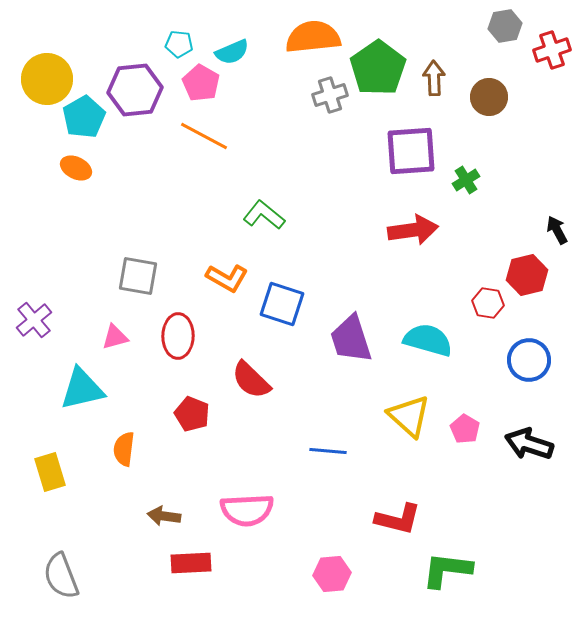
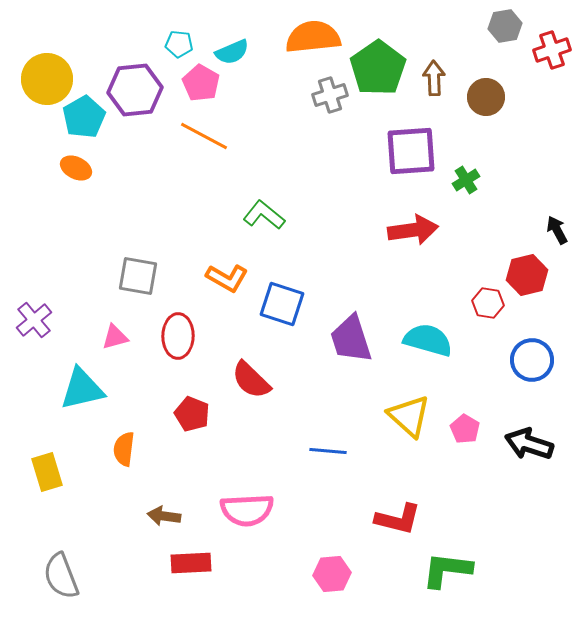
brown circle at (489, 97): moved 3 px left
blue circle at (529, 360): moved 3 px right
yellow rectangle at (50, 472): moved 3 px left
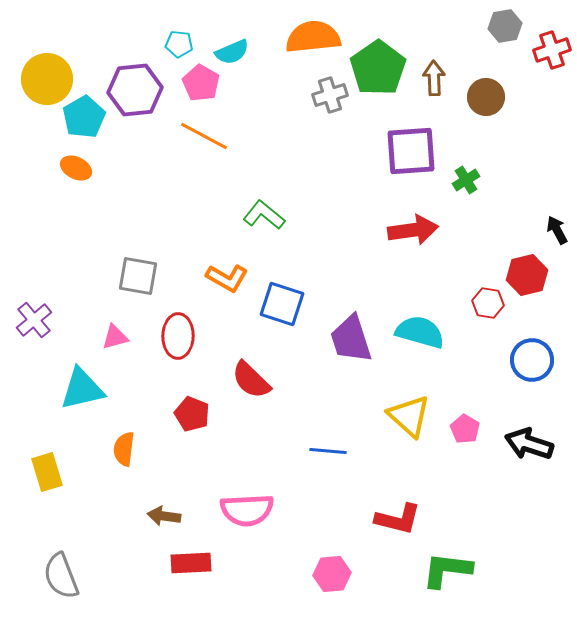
cyan semicircle at (428, 340): moved 8 px left, 8 px up
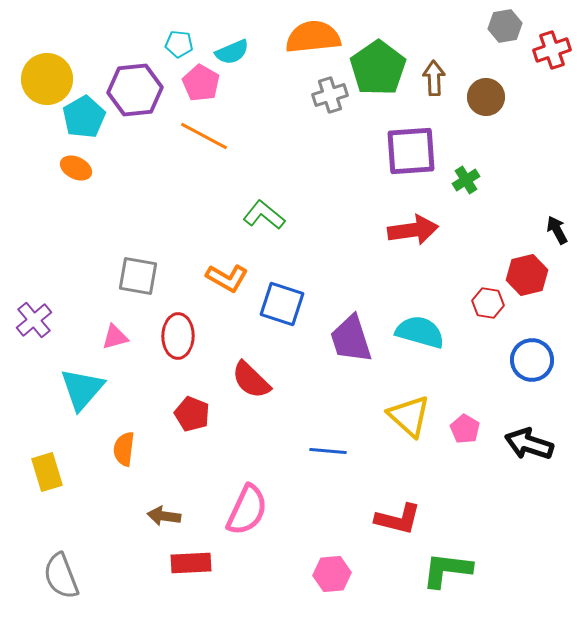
cyan triangle at (82, 389): rotated 36 degrees counterclockwise
pink semicircle at (247, 510): rotated 62 degrees counterclockwise
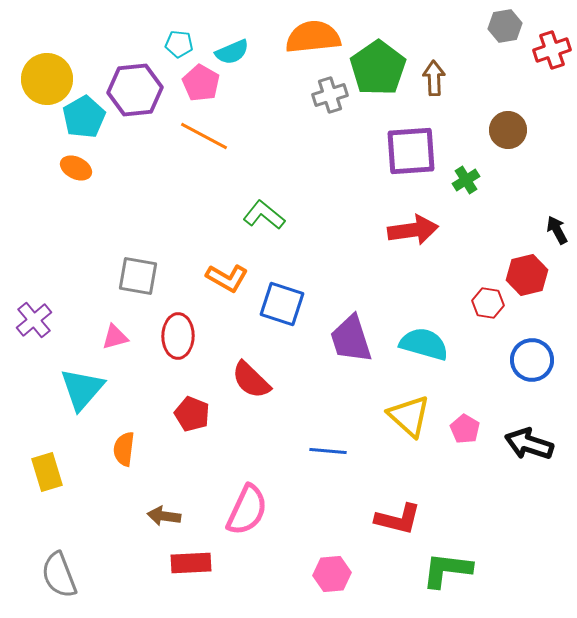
brown circle at (486, 97): moved 22 px right, 33 px down
cyan semicircle at (420, 332): moved 4 px right, 12 px down
gray semicircle at (61, 576): moved 2 px left, 1 px up
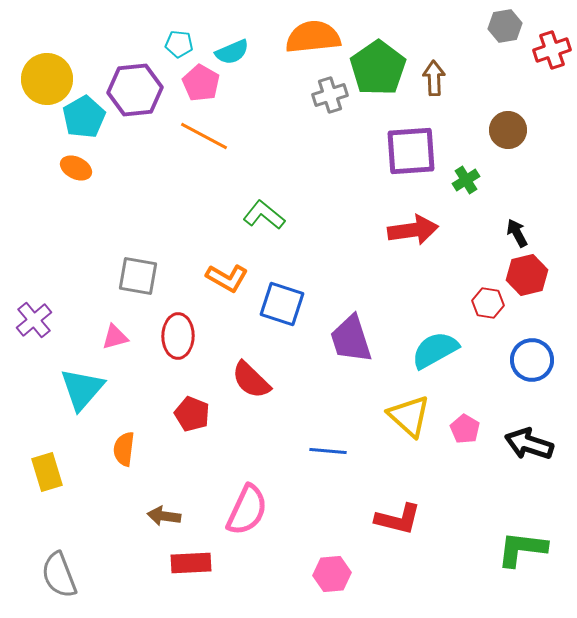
black arrow at (557, 230): moved 40 px left, 3 px down
cyan semicircle at (424, 344): moved 11 px right, 6 px down; rotated 45 degrees counterclockwise
green L-shape at (447, 570): moved 75 px right, 21 px up
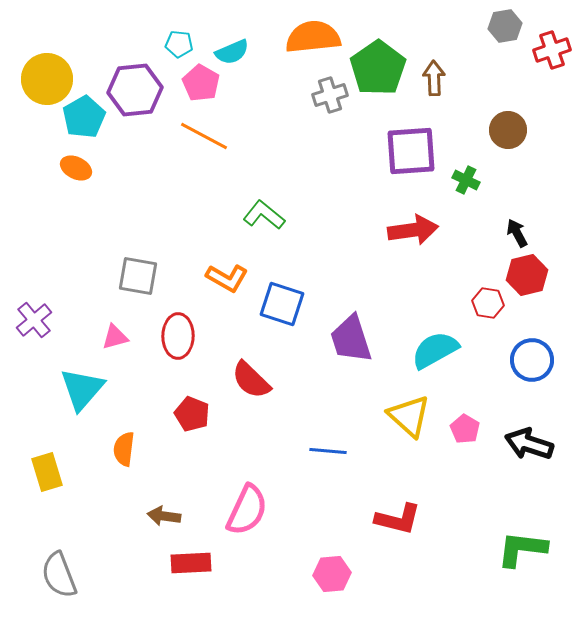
green cross at (466, 180): rotated 32 degrees counterclockwise
